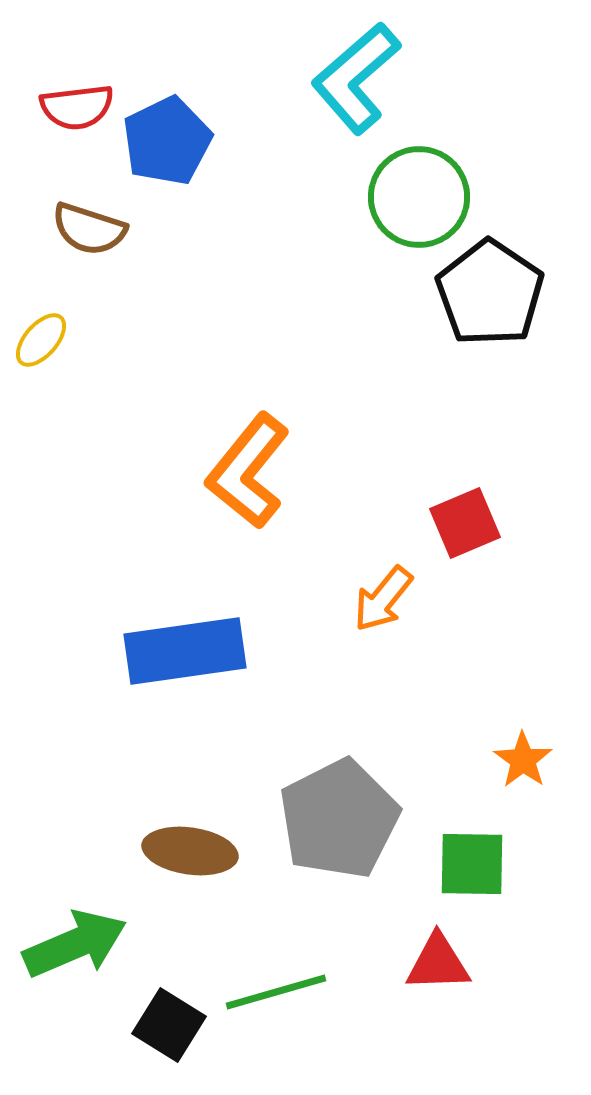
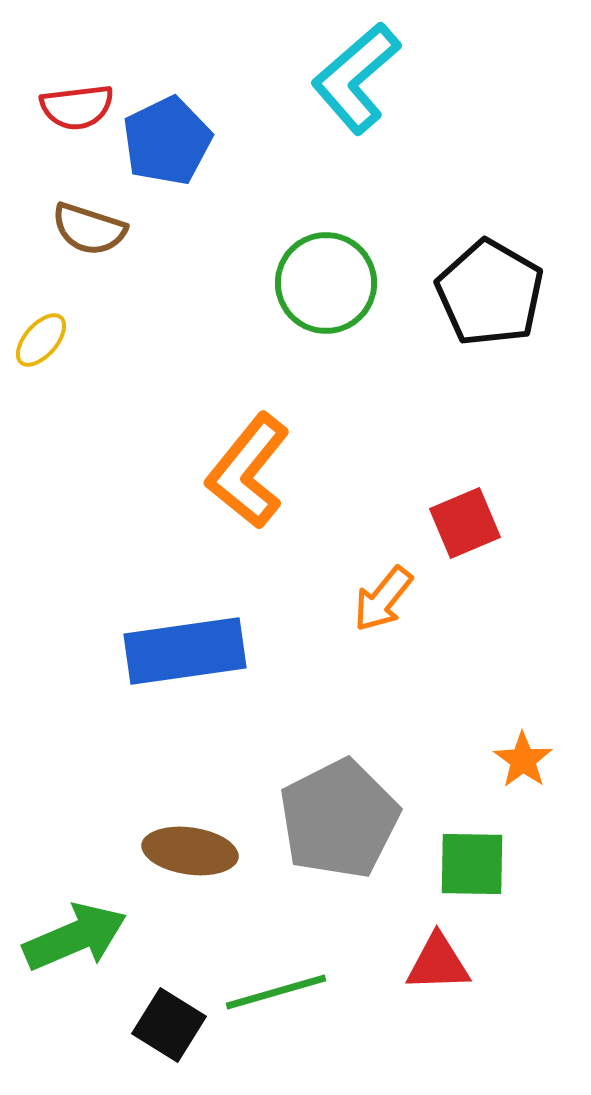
green circle: moved 93 px left, 86 px down
black pentagon: rotated 4 degrees counterclockwise
green arrow: moved 7 px up
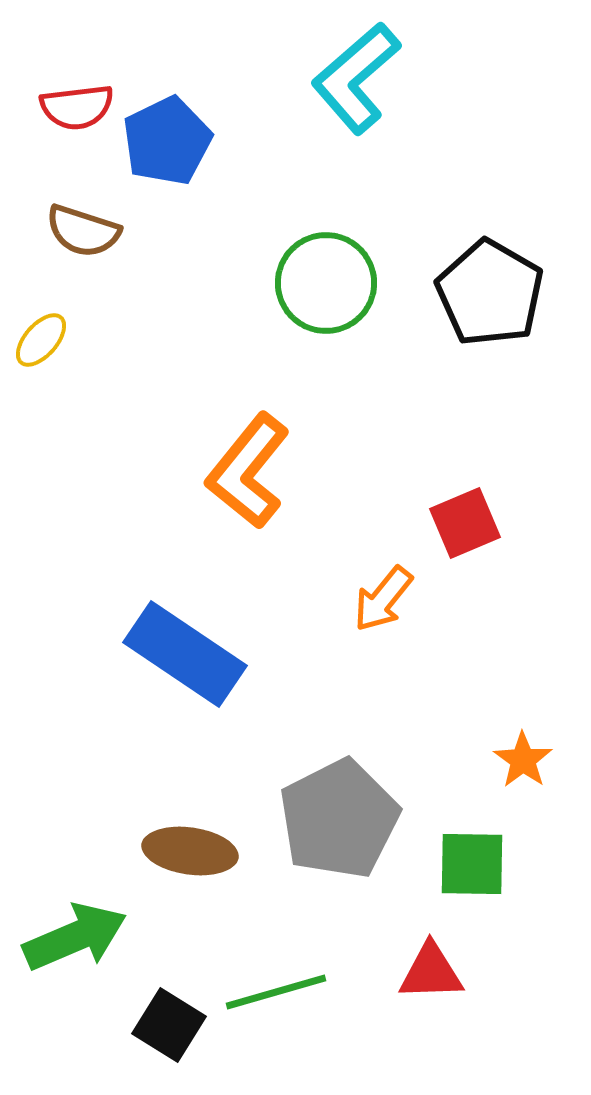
brown semicircle: moved 6 px left, 2 px down
blue rectangle: moved 3 px down; rotated 42 degrees clockwise
red triangle: moved 7 px left, 9 px down
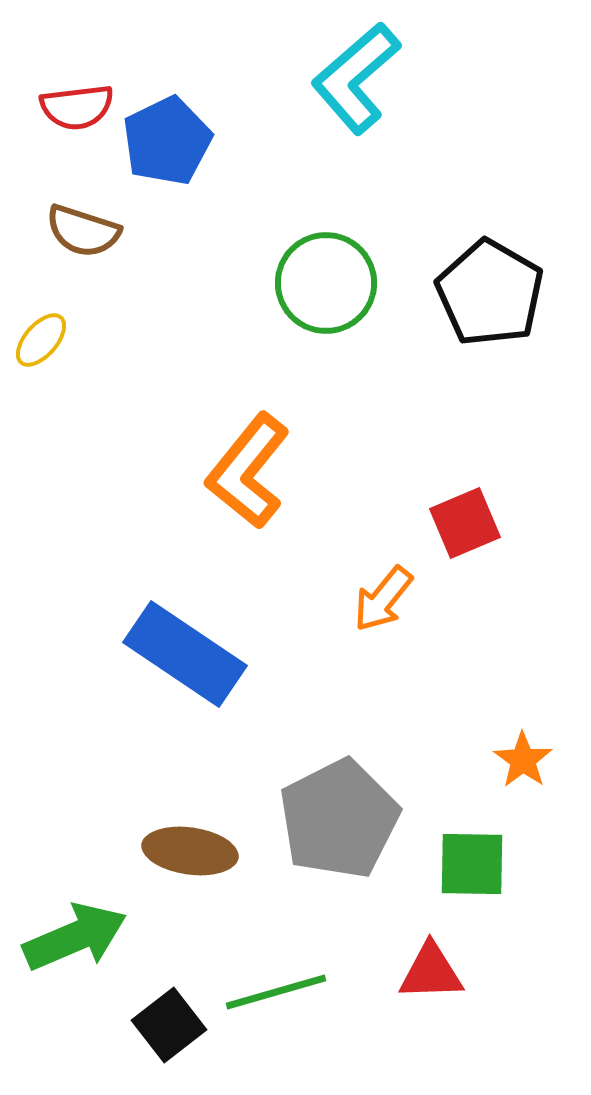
black square: rotated 20 degrees clockwise
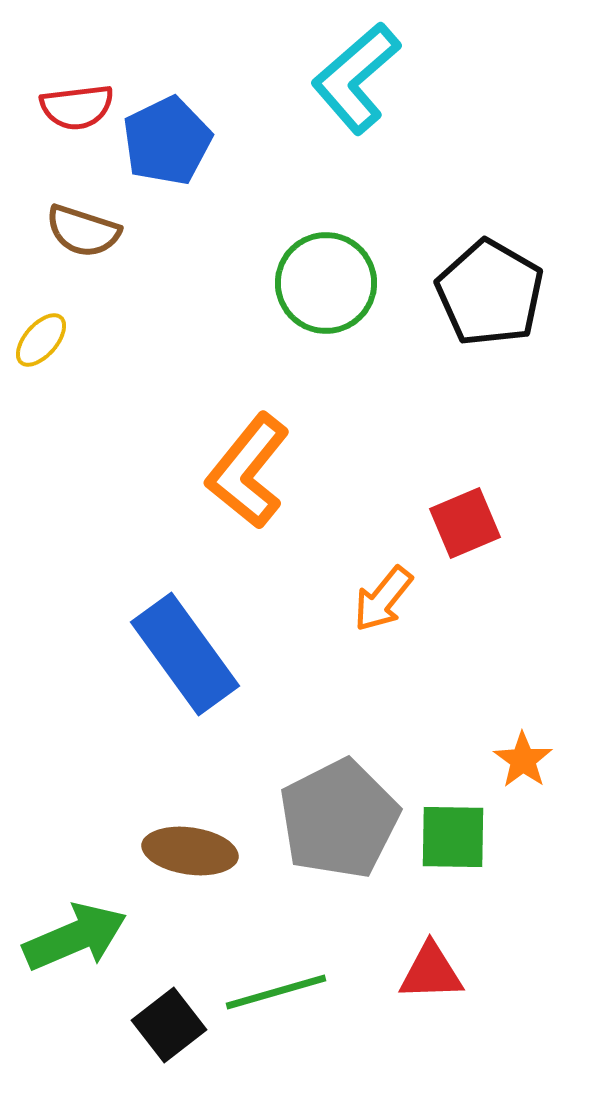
blue rectangle: rotated 20 degrees clockwise
green square: moved 19 px left, 27 px up
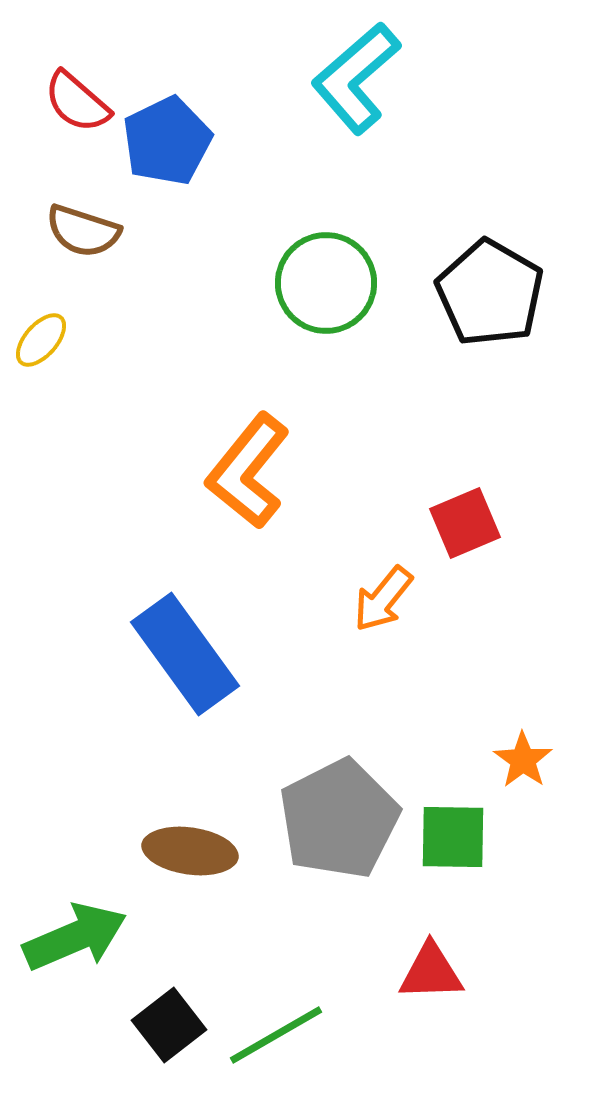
red semicircle: moved 5 px up; rotated 48 degrees clockwise
green line: moved 43 px down; rotated 14 degrees counterclockwise
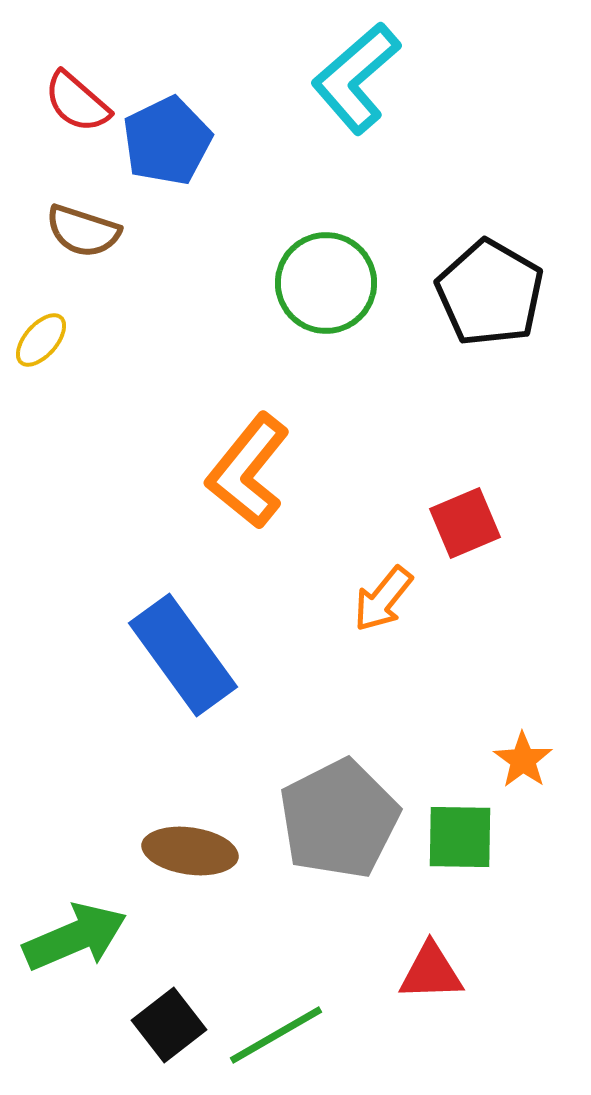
blue rectangle: moved 2 px left, 1 px down
green square: moved 7 px right
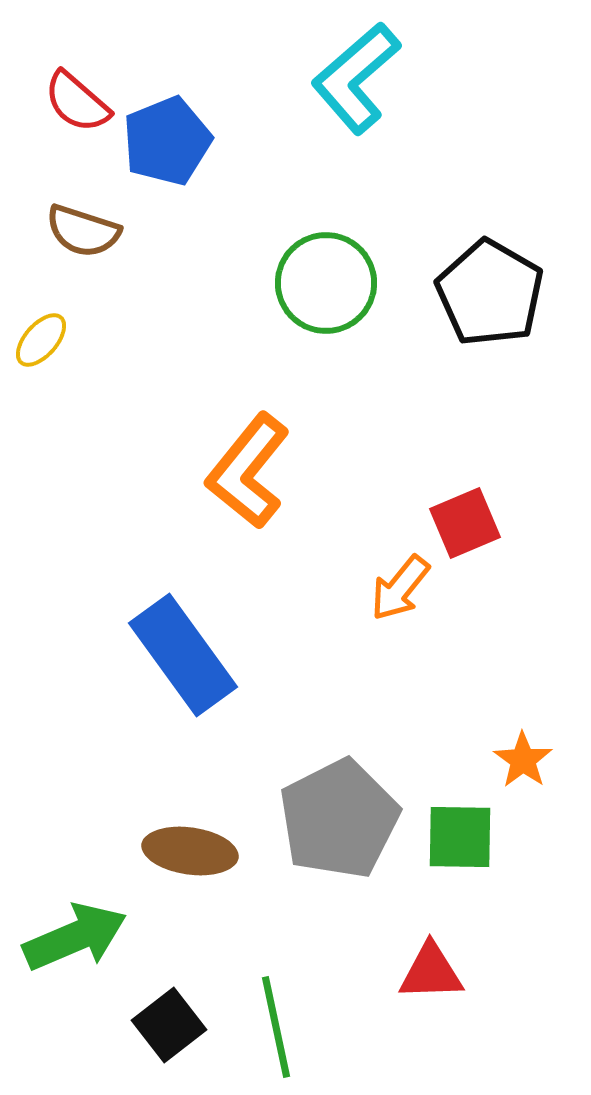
blue pentagon: rotated 4 degrees clockwise
orange arrow: moved 17 px right, 11 px up
green line: moved 8 px up; rotated 72 degrees counterclockwise
